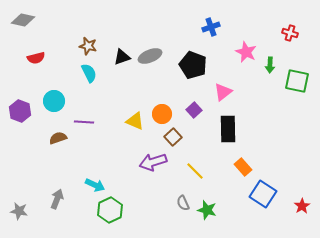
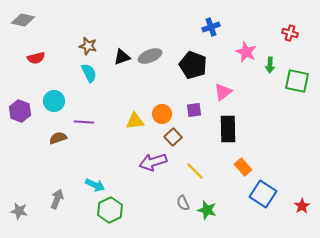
purple square: rotated 35 degrees clockwise
yellow triangle: rotated 30 degrees counterclockwise
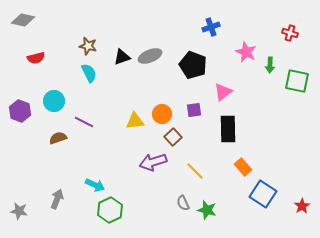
purple line: rotated 24 degrees clockwise
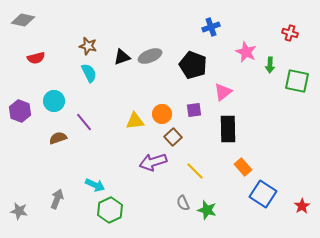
purple line: rotated 24 degrees clockwise
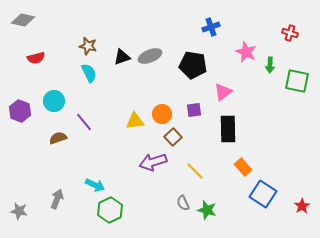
black pentagon: rotated 12 degrees counterclockwise
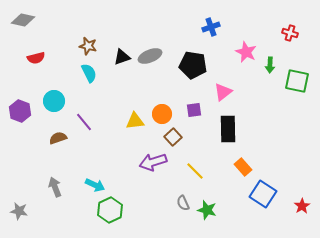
gray arrow: moved 2 px left, 12 px up; rotated 42 degrees counterclockwise
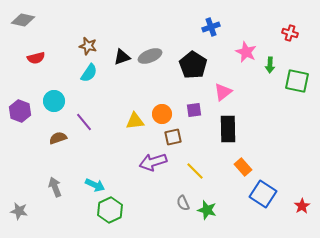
black pentagon: rotated 24 degrees clockwise
cyan semicircle: rotated 60 degrees clockwise
brown square: rotated 30 degrees clockwise
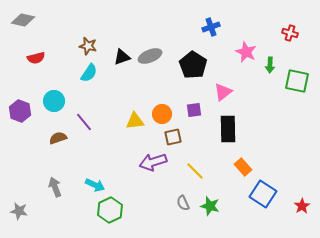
green star: moved 3 px right, 4 px up
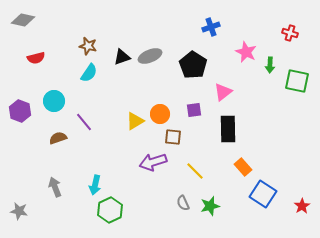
orange circle: moved 2 px left
yellow triangle: rotated 24 degrees counterclockwise
brown square: rotated 18 degrees clockwise
cyan arrow: rotated 78 degrees clockwise
green star: rotated 30 degrees counterclockwise
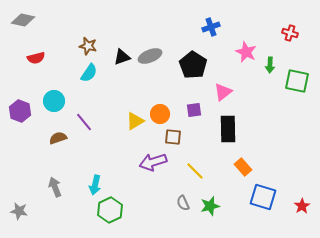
blue square: moved 3 px down; rotated 16 degrees counterclockwise
